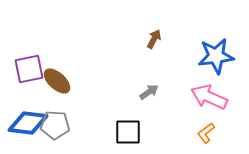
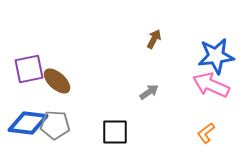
pink arrow: moved 2 px right, 12 px up
black square: moved 13 px left
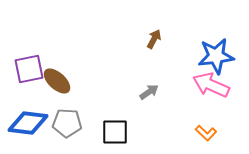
gray pentagon: moved 12 px right, 2 px up
orange L-shape: rotated 100 degrees counterclockwise
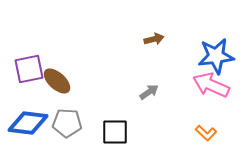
brown arrow: rotated 48 degrees clockwise
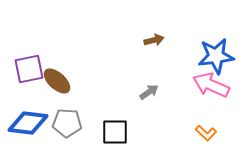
brown arrow: moved 1 px down
